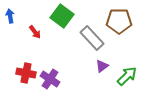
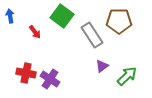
gray rectangle: moved 3 px up; rotated 10 degrees clockwise
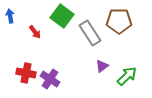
gray rectangle: moved 2 px left, 2 px up
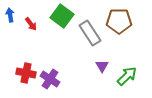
blue arrow: moved 1 px up
red arrow: moved 4 px left, 8 px up
purple triangle: rotated 24 degrees counterclockwise
